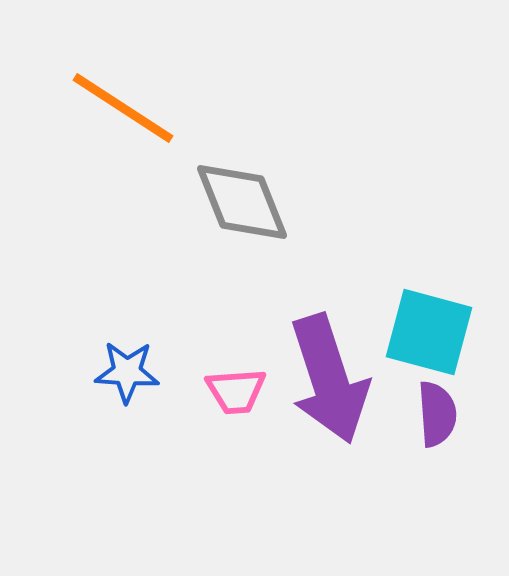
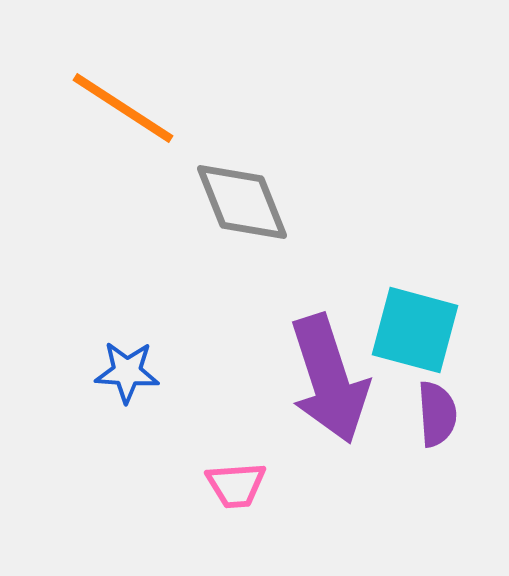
cyan square: moved 14 px left, 2 px up
pink trapezoid: moved 94 px down
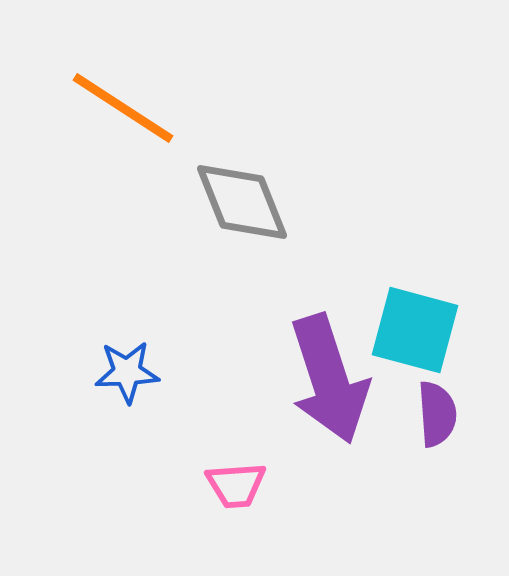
blue star: rotated 6 degrees counterclockwise
